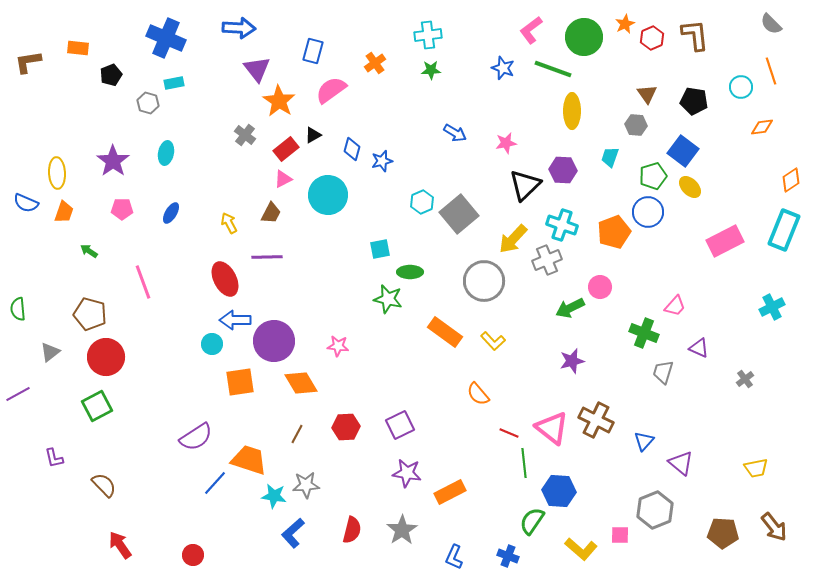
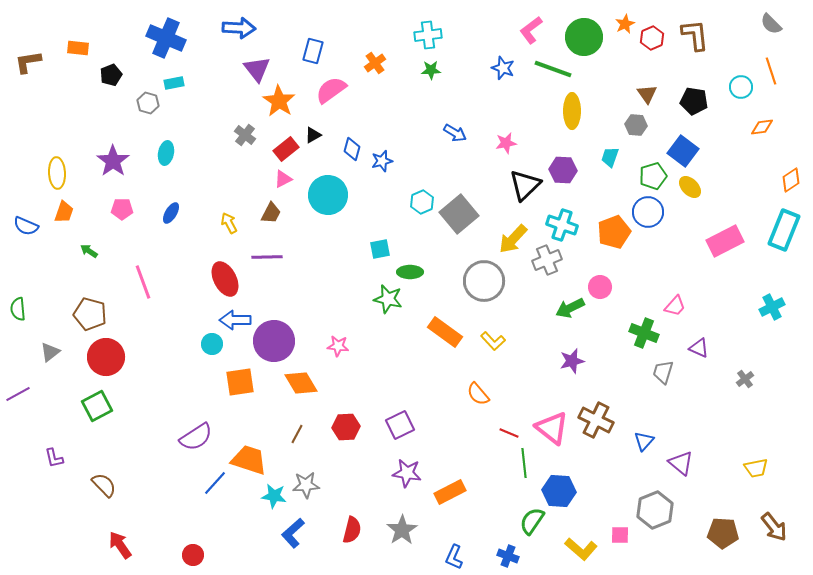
blue semicircle at (26, 203): moved 23 px down
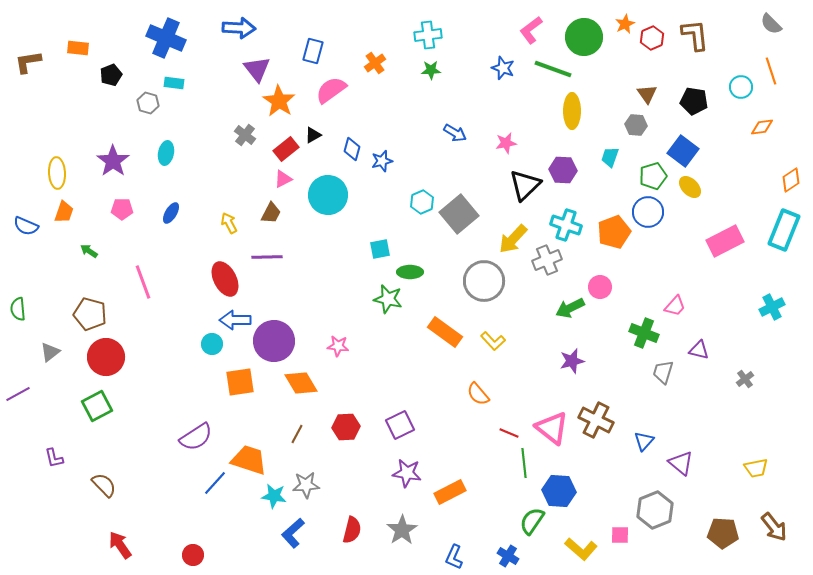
cyan rectangle at (174, 83): rotated 18 degrees clockwise
cyan cross at (562, 225): moved 4 px right
purple triangle at (699, 348): moved 2 px down; rotated 10 degrees counterclockwise
blue cross at (508, 556): rotated 10 degrees clockwise
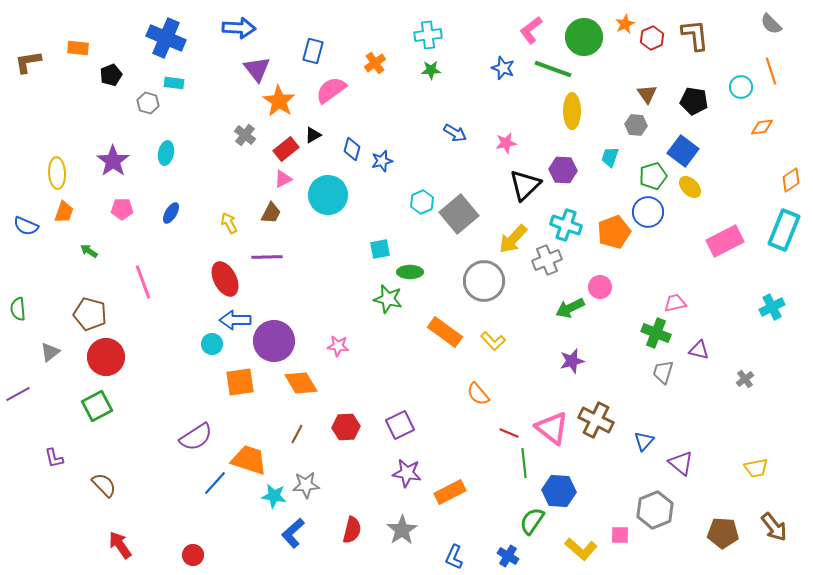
pink trapezoid at (675, 306): moved 3 px up; rotated 145 degrees counterclockwise
green cross at (644, 333): moved 12 px right
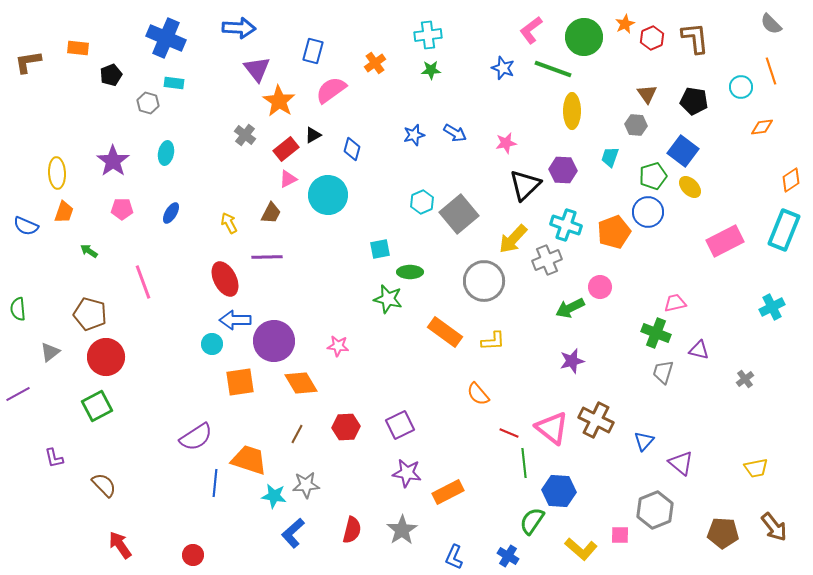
brown L-shape at (695, 35): moved 3 px down
blue star at (382, 161): moved 32 px right, 26 px up
pink triangle at (283, 179): moved 5 px right
yellow L-shape at (493, 341): rotated 50 degrees counterclockwise
blue line at (215, 483): rotated 36 degrees counterclockwise
orange rectangle at (450, 492): moved 2 px left
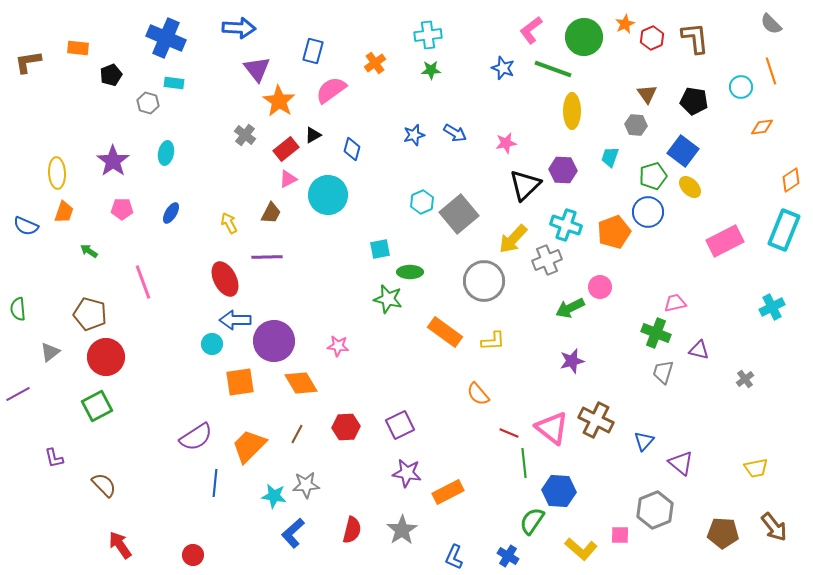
orange trapezoid at (249, 460): moved 14 px up; rotated 63 degrees counterclockwise
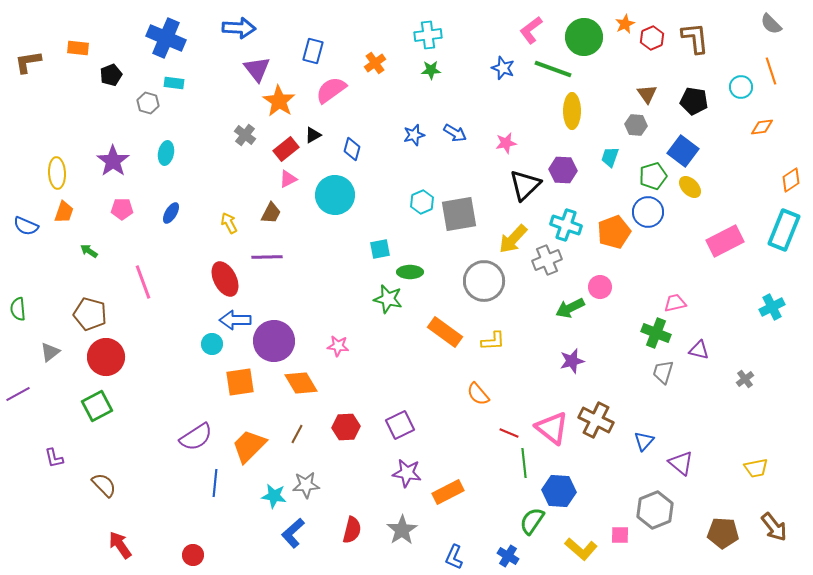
cyan circle at (328, 195): moved 7 px right
gray square at (459, 214): rotated 30 degrees clockwise
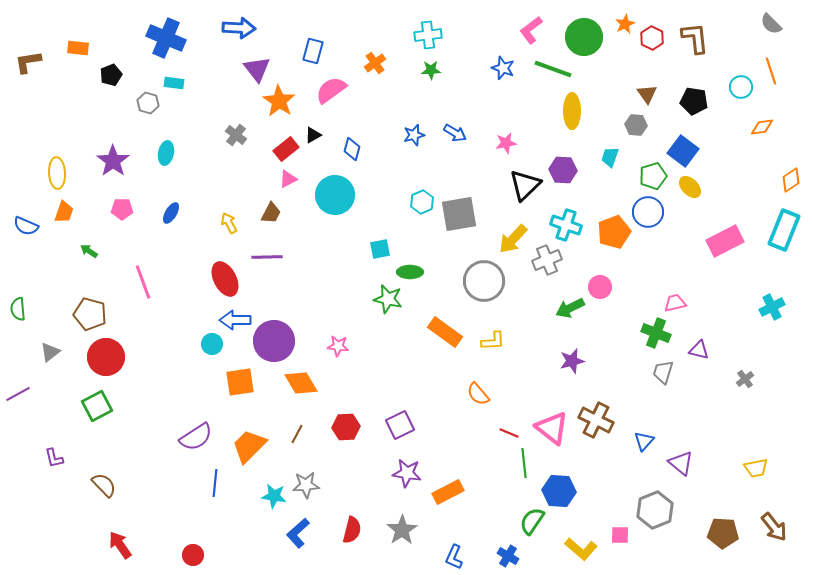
red hexagon at (652, 38): rotated 10 degrees counterclockwise
gray cross at (245, 135): moved 9 px left
blue L-shape at (293, 533): moved 5 px right
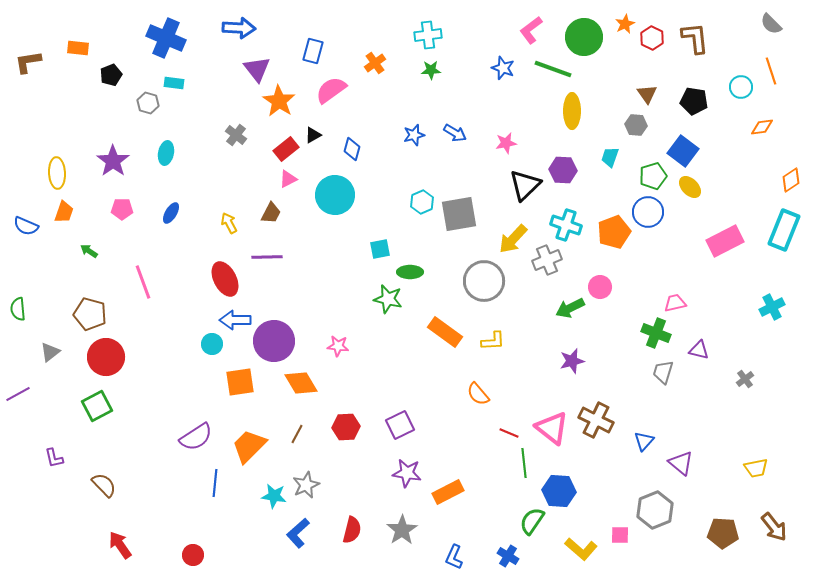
gray star at (306, 485): rotated 20 degrees counterclockwise
